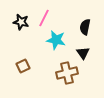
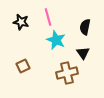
pink line: moved 4 px right, 1 px up; rotated 42 degrees counterclockwise
cyan star: rotated 12 degrees clockwise
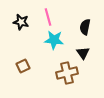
cyan star: moved 2 px left; rotated 18 degrees counterclockwise
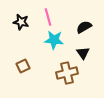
black semicircle: moved 1 px left; rotated 49 degrees clockwise
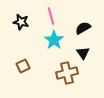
pink line: moved 3 px right, 1 px up
black semicircle: moved 1 px left, 1 px down
cyan star: rotated 30 degrees clockwise
